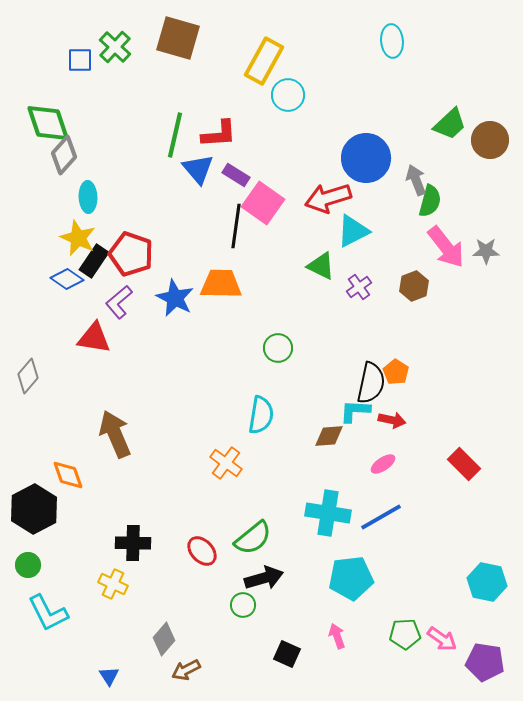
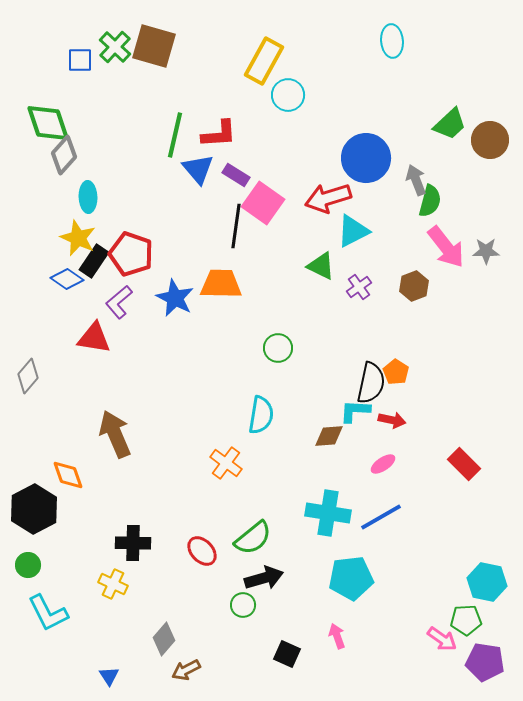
brown square at (178, 38): moved 24 px left, 8 px down
green pentagon at (405, 634): moved 61 px right, 14 px up
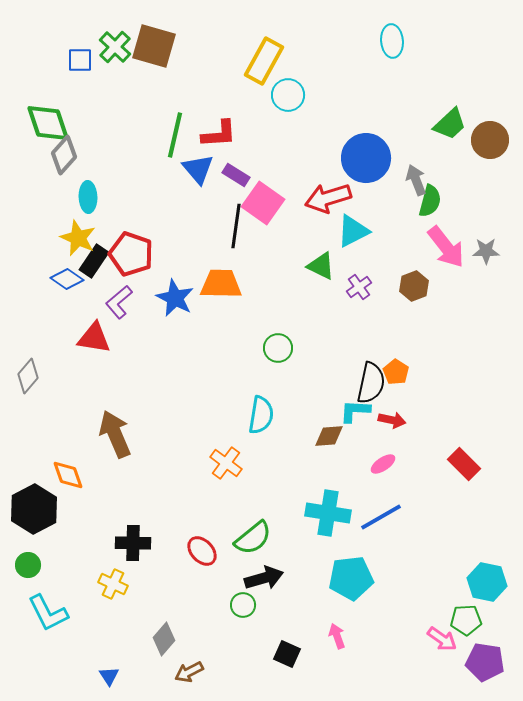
brown arrow at (186, 670): moved 3 px right, 2 px down
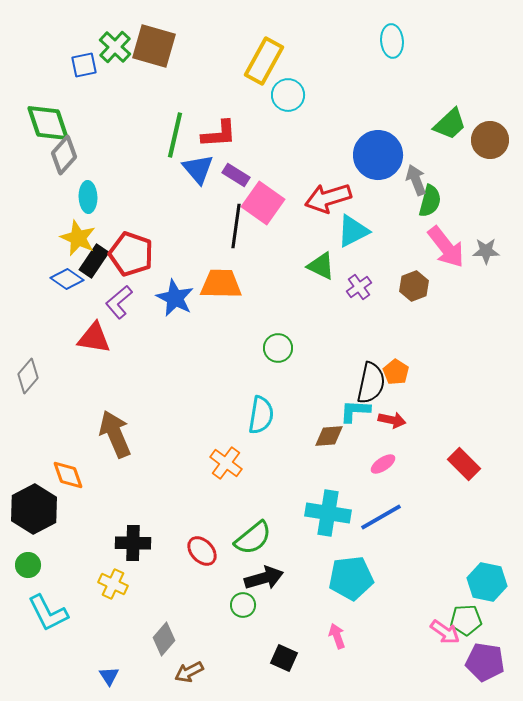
blue square at (80, 60): moved 4 px right, 5 px down; rotated 12 degrees counterclockwise
blue circle at (366, 158): moved 12 px right, 3 px up
pink arrow at (442, 639): moved 3 px right, 7 px up
black square at (287, 654): moved 3 px left, 4 px down
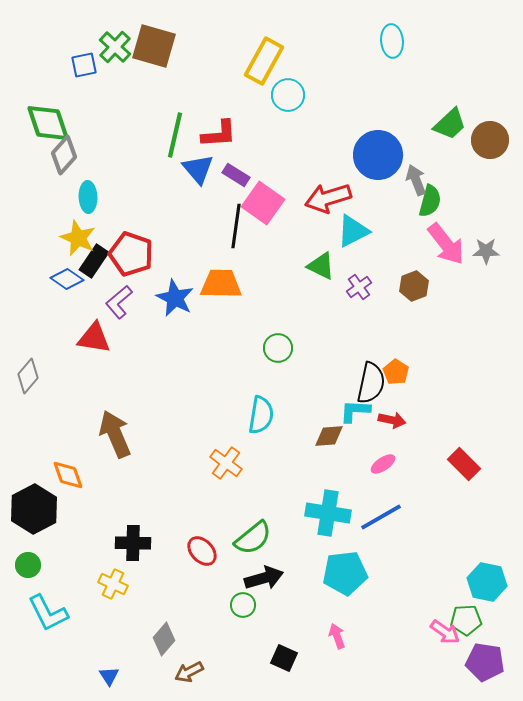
pink arrow at (446, 247): moved 3 px up
cyan pentagon at (351, 578): moved 6 px left, 5 px up
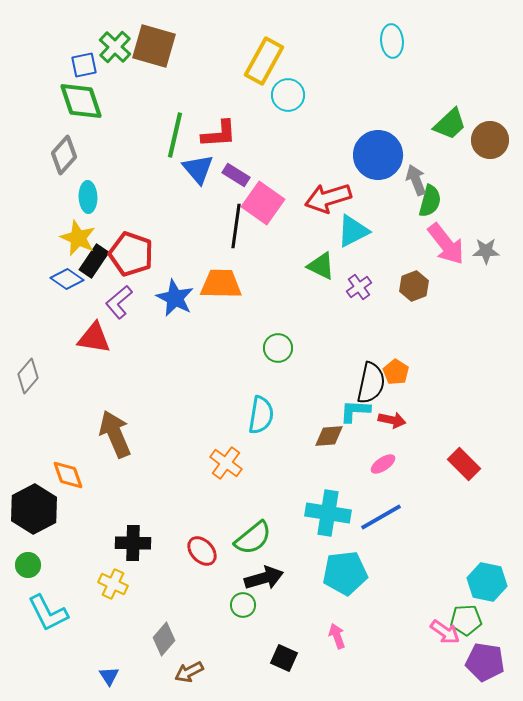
green diamond at (48, 123): moved 33 px right, 22 px up
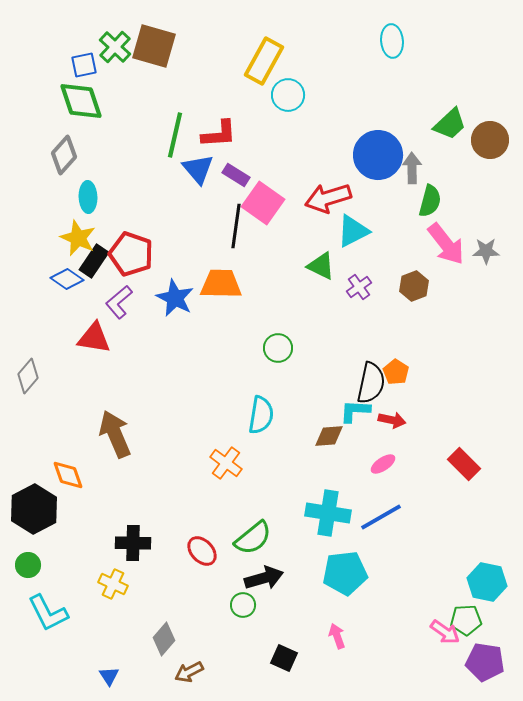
gray arrow at (416, 180): moved 4 px left, 12 px up; rotated 20 degrees clockwise
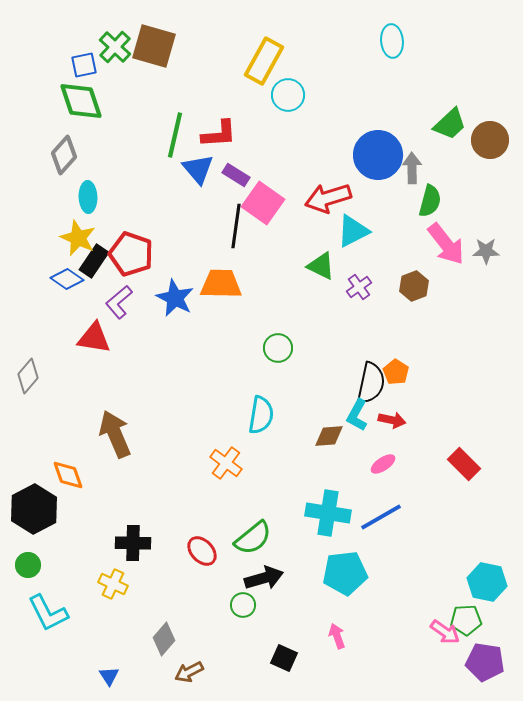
cyan L-shape at (355, 411): moved 2 px right, 4 px down; rotated 64 degrees counterclockwise
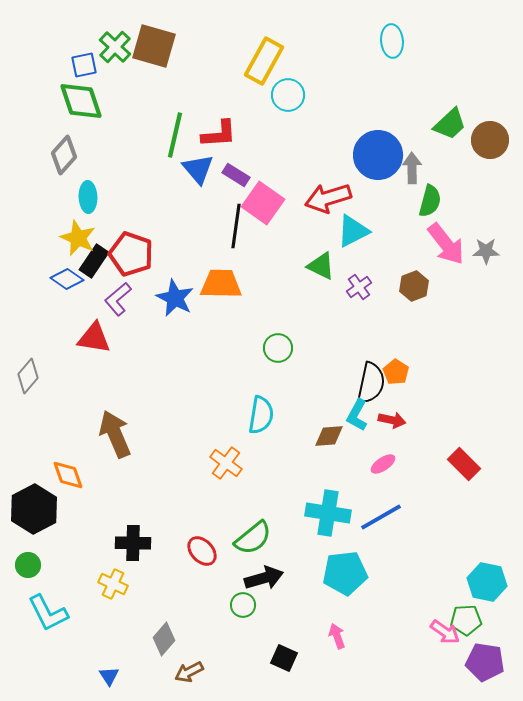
purple L-shape at (119, 302): moved 1 px left, 3 px up
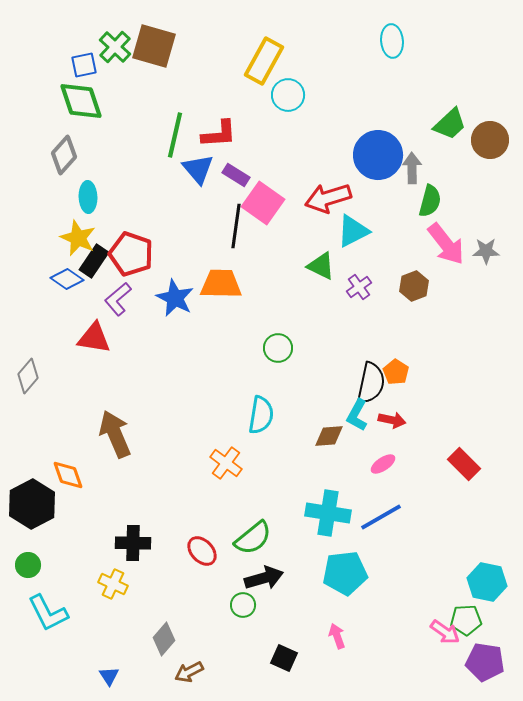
black hexagon at (34, 509): moved 2 px left, 5 px up
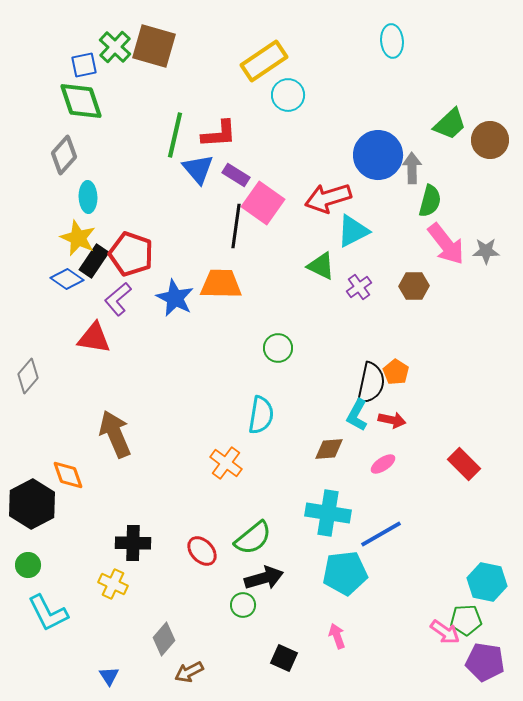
yellow rectangle at (264, 61): rotated 27 degrees clockwise
brown hexagon at (414, 286): rotated 20 degrees clockwise
brown diamond at (329, 436): moved 13 px down
blue line at (381, 517): moved 17 px down
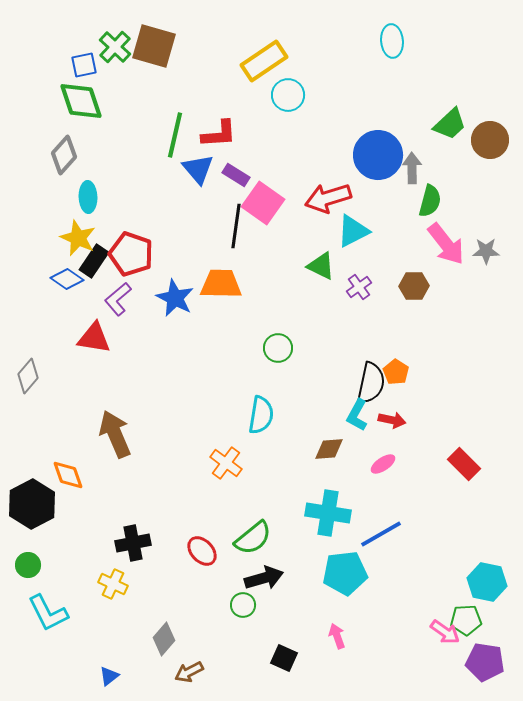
black cross at (133, 543): rotated 12 degrees counterclockwise
blue triangle at (109, 676): rotated 25 degrees clockwise
